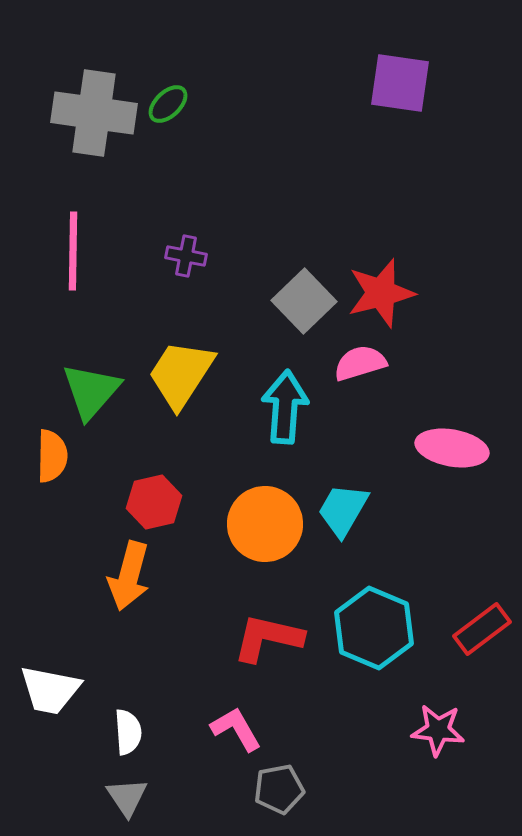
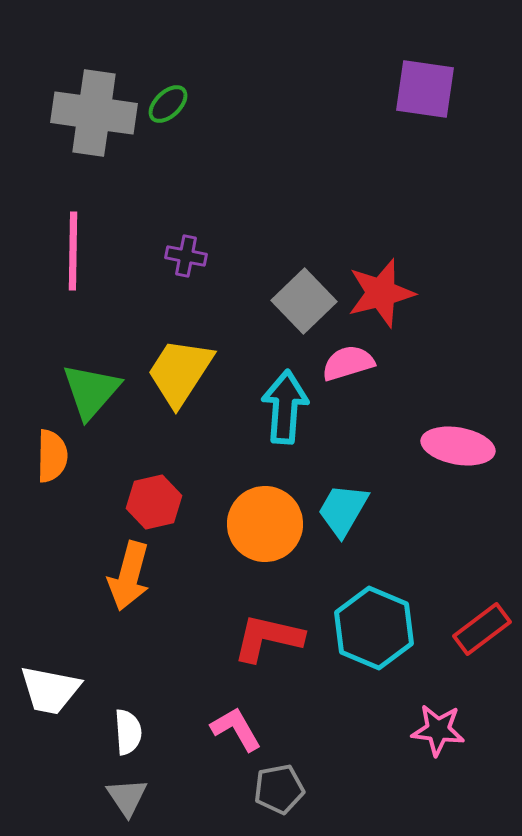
purple square: moved 25 px right, 6 px down
pink semicircle: moved 12 px left
yellow trapezoid: moved 1 px left, 2 px up
pink ellipse: moved 6 px right, 2 px up
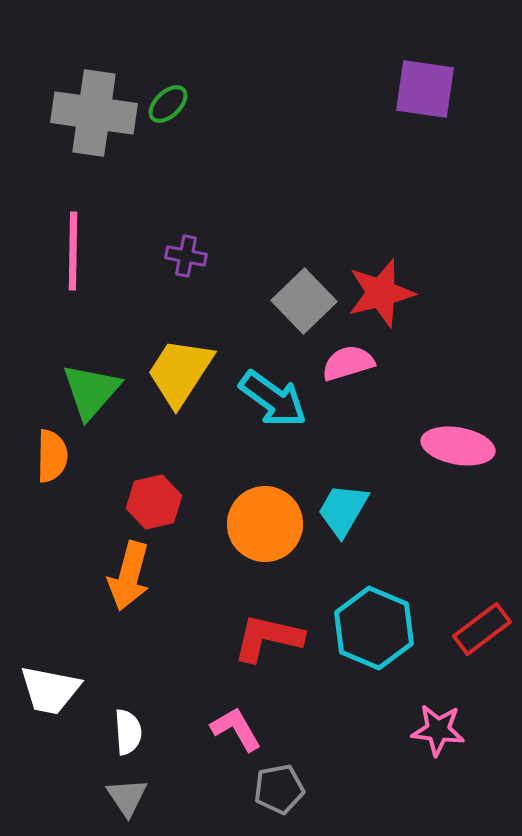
cyan arrow: moved 12 px left, 8 px up; rotated 122 degrees clockwise
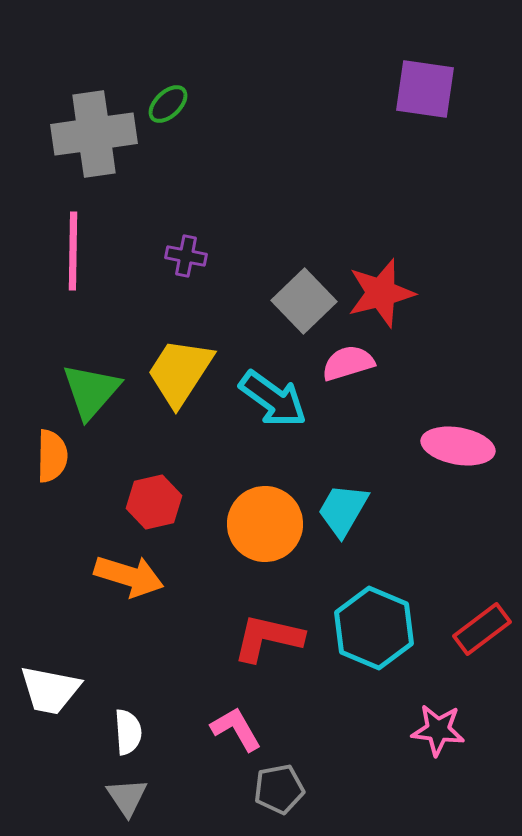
gray cross: moved 21 px down; rotated 16 degrees counterclockwise
orange arrow: rotated 88 degrees counterclockwise
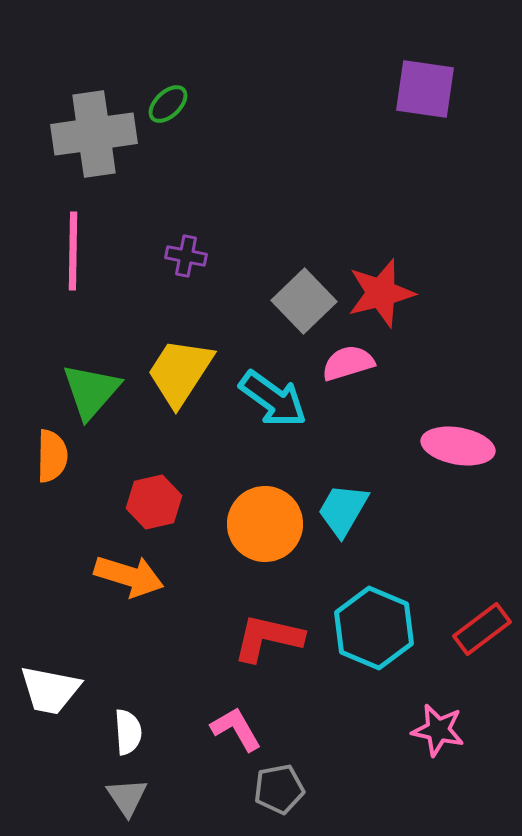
pink star: rotated 6 degrees clockwise
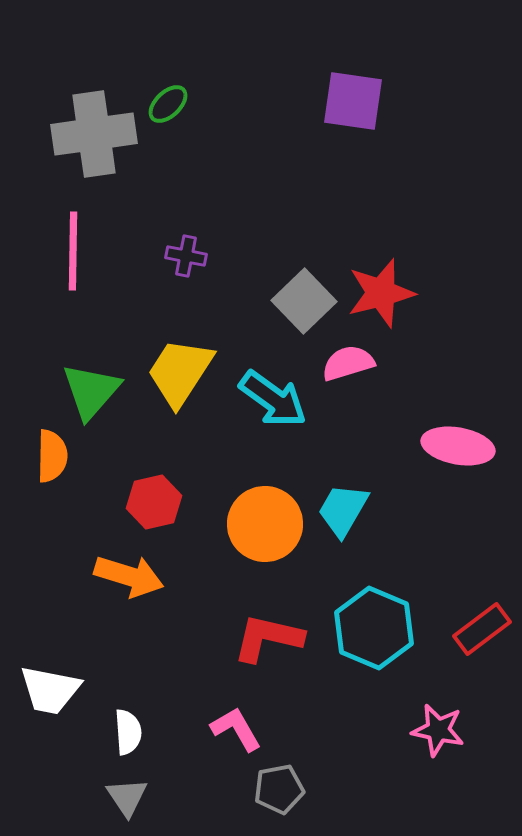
purple square: moved 72 px left, 12 px down
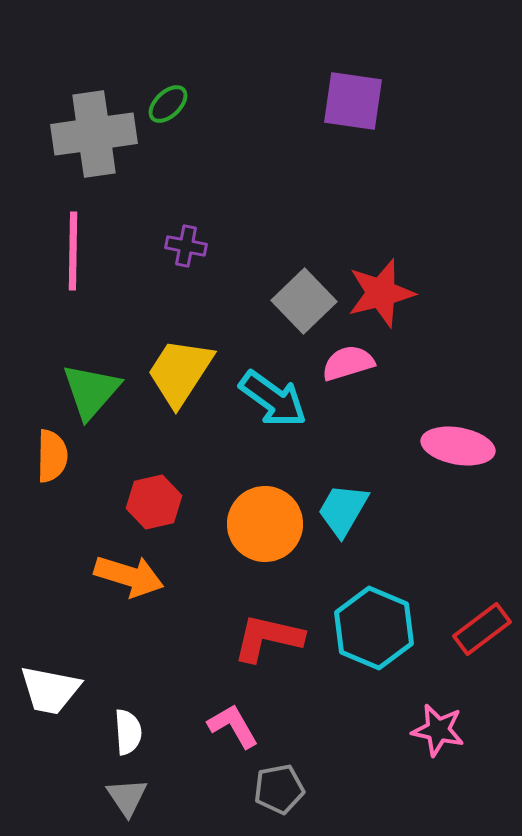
purple cross: moved 10 px up
pink L-shape: moved 3 px left, 3 px up
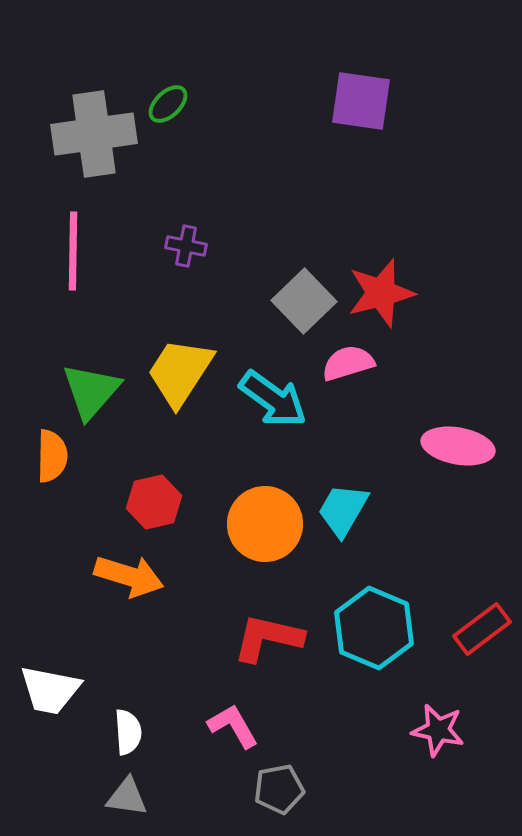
purple square: moved 8 px right
gray triangle: rotated 48 degrees counterclockwise
